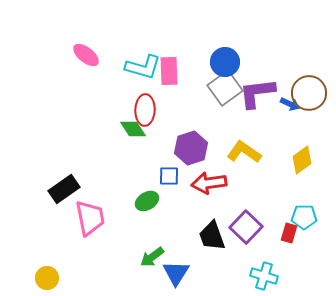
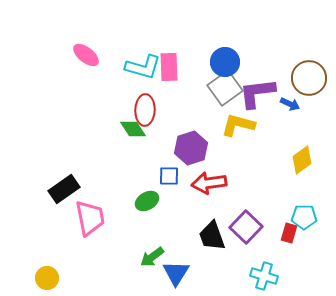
pink rectangle: moved 4 px up
brown circle: moved 15 px up
yellow L-shape: moved 6 px left, 27 px up; rotated 20 degrees counterclockwise
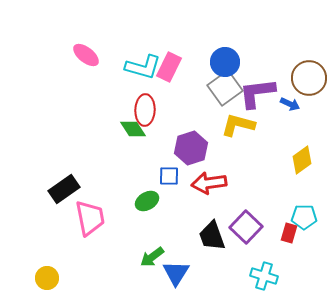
pink rectangle: rotated 28 degrees clockwise
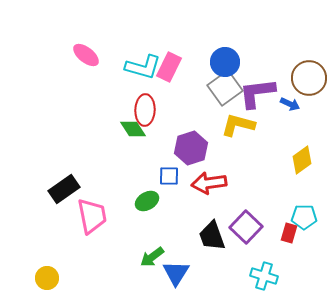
pink trapezoid: moved 2 px right, 2 px up
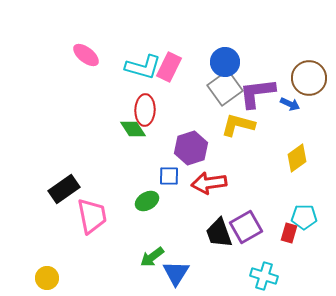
yellow diamond: moved 5 px left, 2 px up
purple square: rotated 16 degrees clockwise
black trapezoid: moved 7 px right, 3 px up
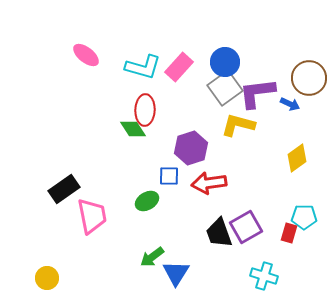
pink rectangle: moved 10 px right; rotated 16 degrees clockwise
